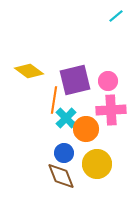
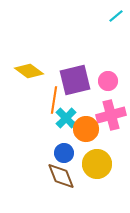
pink cross: moved 5 px down; rotated 12 degrees counterclockwise
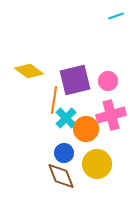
cyan line: rotated 21 degrees clockwise
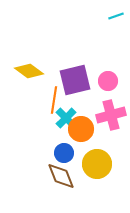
orange circle: moved 5 px left
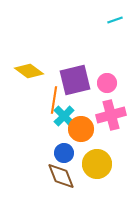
cyan line: moved 1 px left, 4 px down
pink circle: moved 1 px left, 2 px down
cyan cross: moved 2 px left, 2 px up
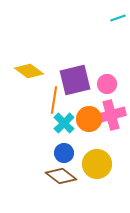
cyan line: moved 3 px right, 2 px up
pink circle: moved 1 px down
cyan cross: moved 7 px down
orange circle: moved 8 px right, 10 px up
brown diamond: rotated 32 degrees counterclockwise
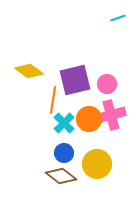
orange line: moved 1 px left
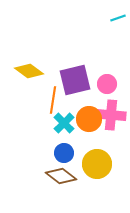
pink cross: rotated 20 degrees clockwise
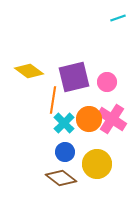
purple square: moved 1 px left, 3 px up
pink circle: moved 2 px up
pink cross: moved 1 px right, 4 px down; rotated 28 degrees clockwise
blue circle: moved 1 px right, 1 px up
brown diamond: moved 2 px down
